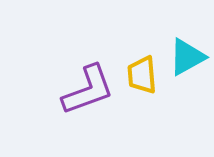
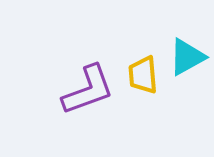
yellow trapezoid: moved 1 px right
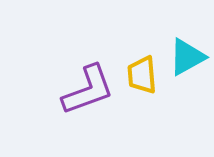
yellow trapezoid: moved 1 px left
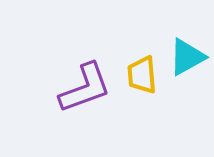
purple L-shape: moved 3 px left, 2 px up
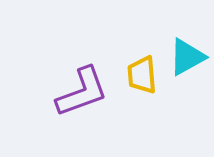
purple L-shape: moved 3 px left, 4 px down
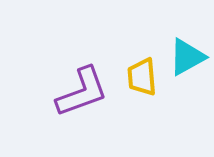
yellow trapezoid: moved 2 px down
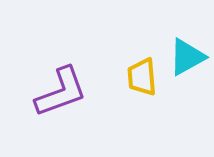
purple L-shape: moved 21 px left
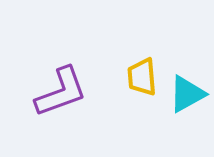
cyan triangle: moved 37 px down
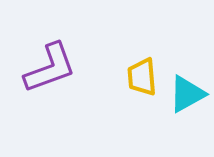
purple L-shape: moved 11 px left, 24 px up
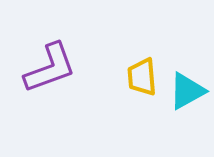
cyan triangle: moved 3 px up
